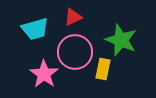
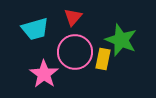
red triangle: rotated 24 degrees counterclockwise
yellow rectangle: moved 10 px up
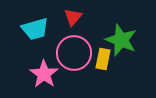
pink circle: moved 1 px left, 1 px down
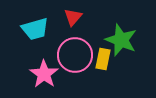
pink circle: moved 1 px right, 2 px down
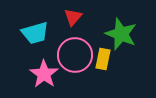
cyan trapezoid: moved 4 px down
green star: moved 6 px up
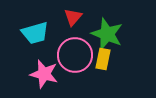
green star: moved 14 px left
pink star: rotated 20 degrees counterclockwise
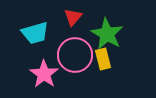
green star: rotated 8 degrees clockwise
yellow rectangle: rotated 25 degrees counterclockwise
pink star: rotated 20 degrees clockwise
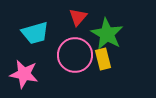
red triangle: moved 5 px right
pink star: moved 20 px left; rotated 24 degrees counterclockwise
